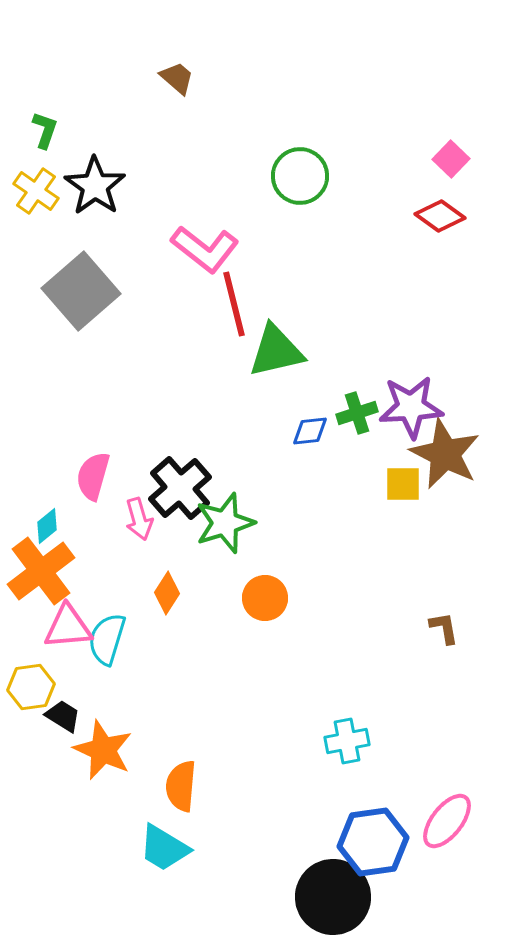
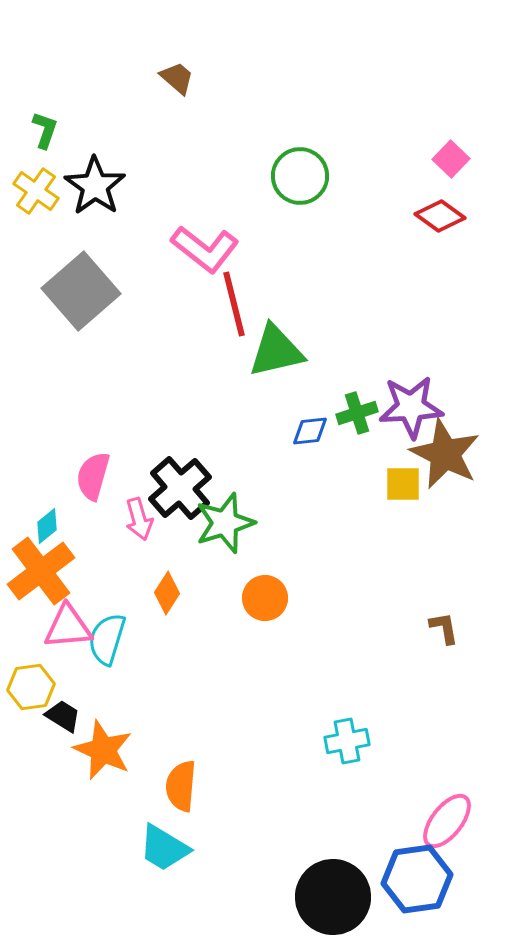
blue hexagon: moved 44 px right, 37 px down
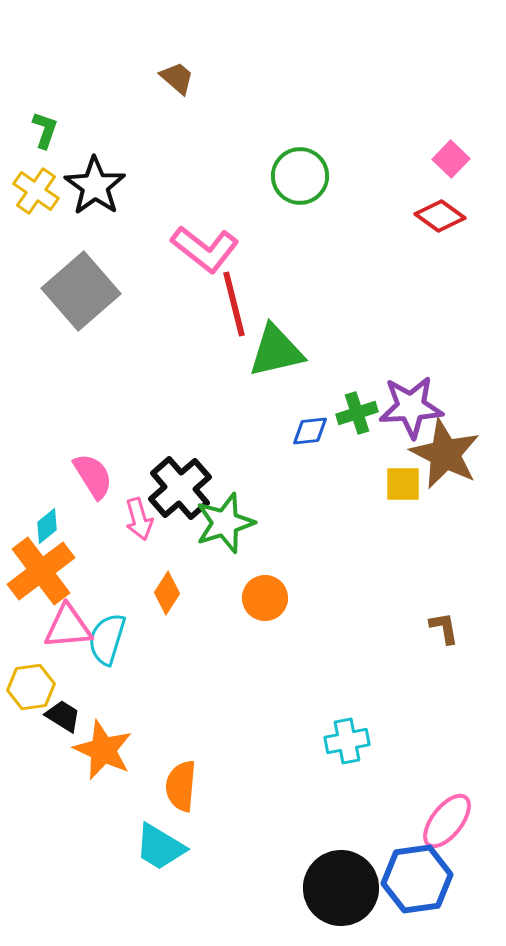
pink semicircle: rotated 132 degrees clockwise
cyan trapezoid: moved 4 px left, 1 px up
black circle: moved 8 px right, 9 px up
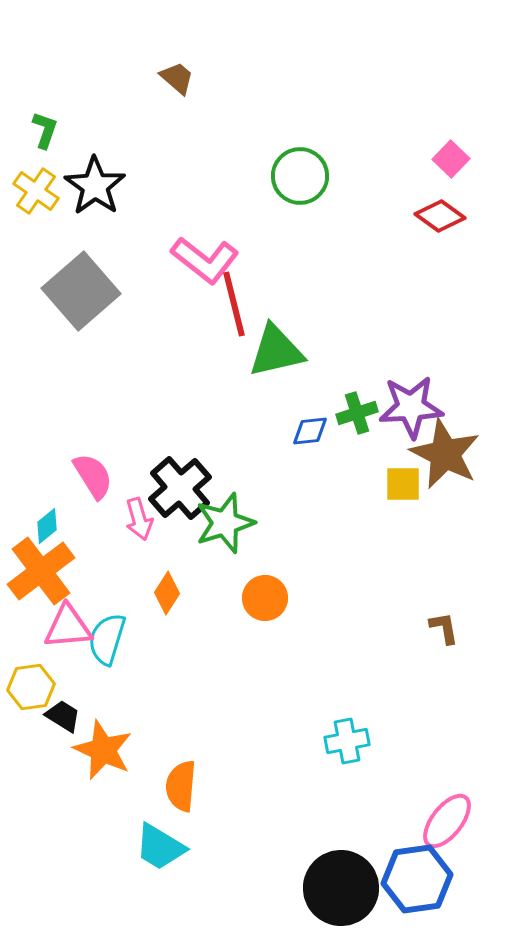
pink L-shape: moved 11 px down
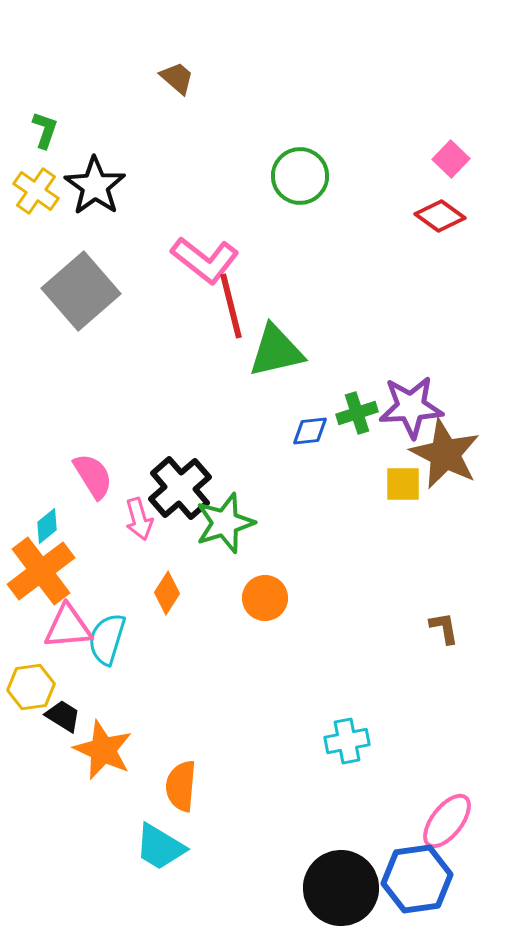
red line: moved 3 px left, 2 px down
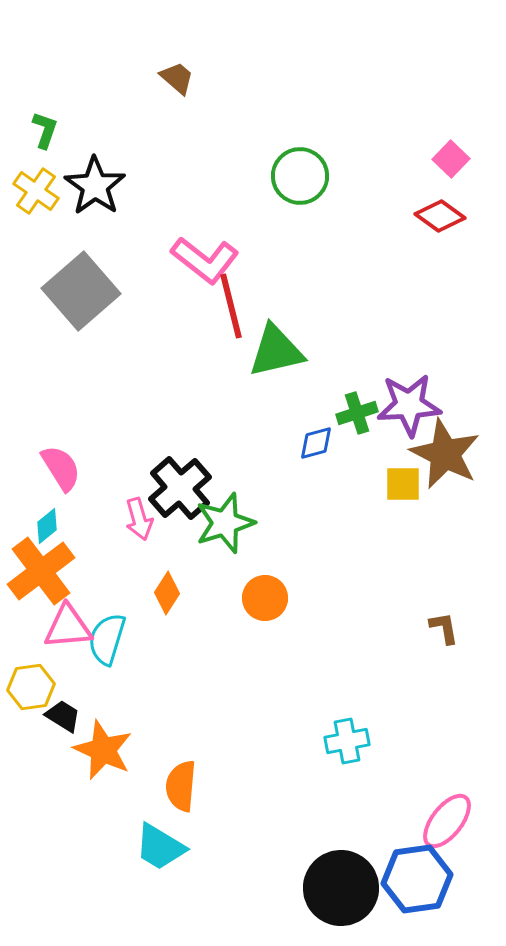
purple star: moved 2 px left, 2 px up
blue diamond: moved 6 px right, 12 px down; rotated 9 degrees counterclockwise
pink semicircle: moved 32 px left, 8 px up
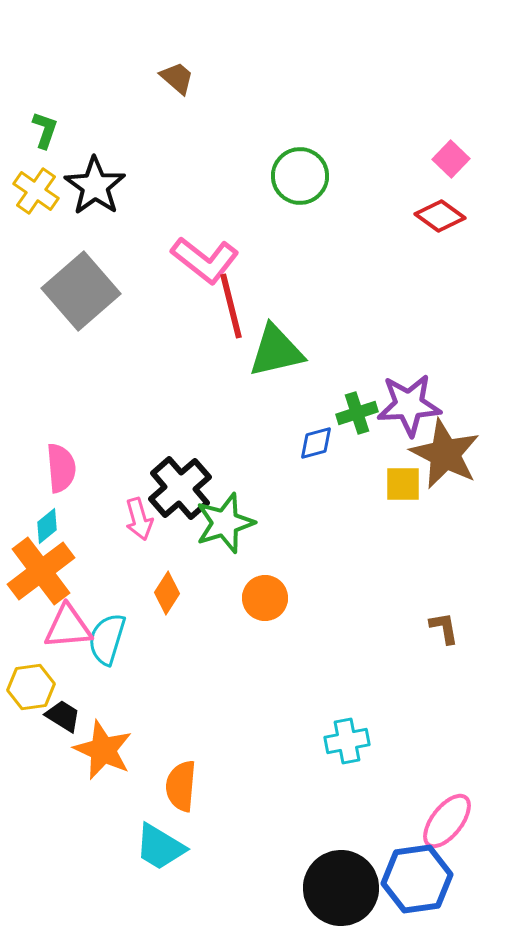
pink semicircle: rotated 27 degrees clockwise
